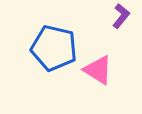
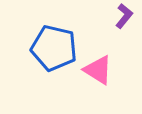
purple L-shape: moved 3 px right
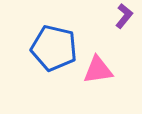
pink triangle: rotated 40 degrees counterclockwise
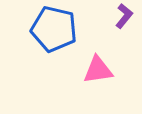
blue pentagon: moved 19 px up
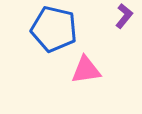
pink triangle: moved 12 px left
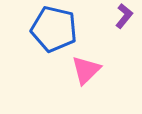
pink triangle: rotated 36 degrees counterclockwise
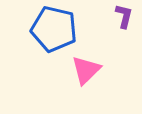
purple L-shape: rotated 25 degrees counterclockwise
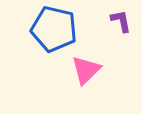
purple L-shape: moved 3 px left, 5 px down; rotated 25 degrees counterclockwise
